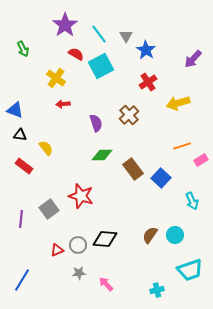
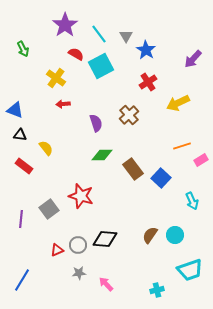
yellow arrow: rotated 10 degrees counterclockwise
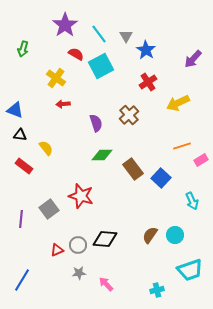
green arrow: rotated 42 degrees clockwise
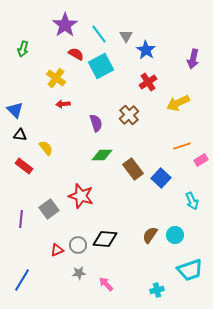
purple arrow: rotated 30 degrees counterclockwise
blue triangle: rotated 24 degrees clockwise
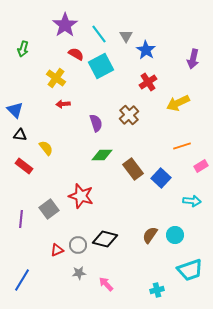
pink rectangle: moved 6 px down
cyan arrow: rotated 60 degrees counterclockwise
black diamond: rotated 10 degrees clockwise
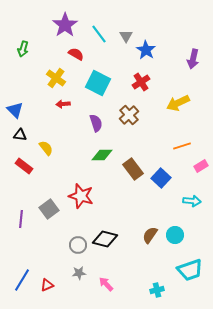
cyan square: moved 3 px left, 17 px down; rotated 35 degrees counterclockwise
red cross: moved 7 px left
red triangle: moved 10 px left, 35 px down
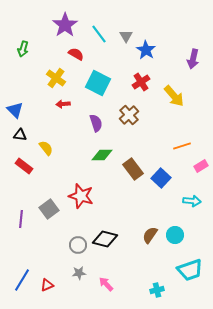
yellow arrow: moved 4 px left, 7 px up; rotated 105 degrees counterclockwise
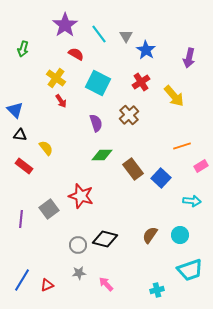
purple arrow: moved 4 px left, 1 px up
red arrow: moved 2 px left, 3 px up; rotated 120 degrees counterclockwise
cyan circle: moved 5 px right
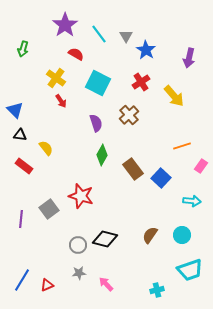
green diamond: rotated 60 degrees counterclockwise
pink rectangle: rotated 24 degrees counterclockwise
cyan circle: moved 2 px right
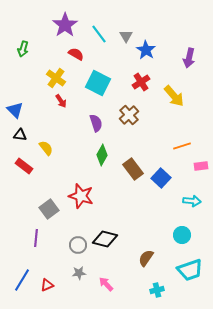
pink rectangle: rotated 48 degrees clockwise
purple line: moved 15 px right, 19 px down
brown semicircle: moved 4 px left, 23 px down
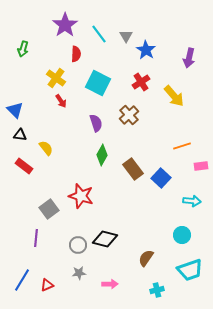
red semicircle: rotated 63 degrees clockwise
pink arrow: moved 4 px right; rotated 133 degrees clockwise
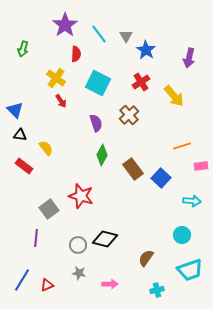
gray star: rotated 16 degrees clockwise
